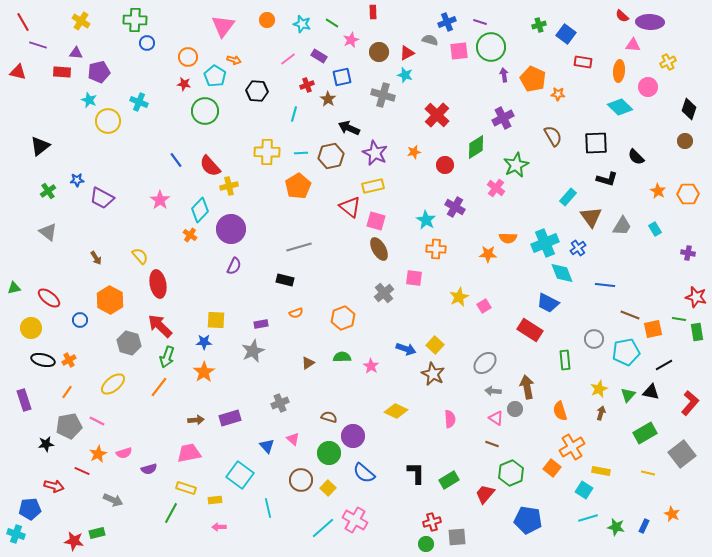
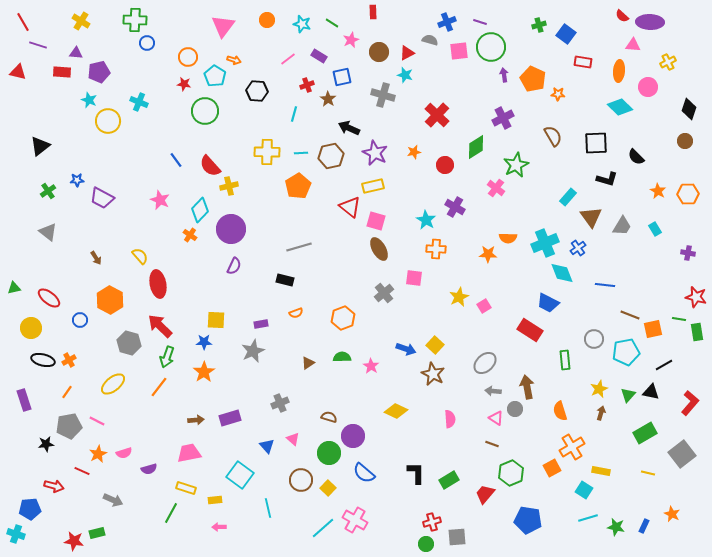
pink star at (160, 200): rotated 12 degrees counterclockwise
orange square at (552, 468): rotated 24 degrees clockwise
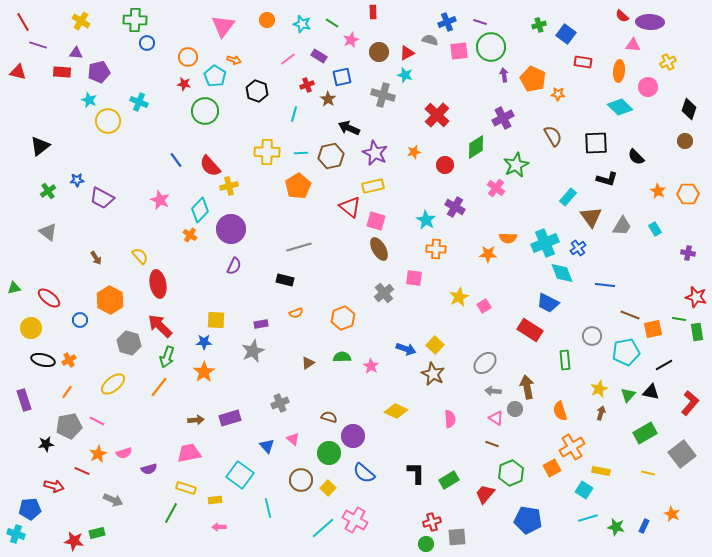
black hexagon at (257, 91): rotated 15 degrees clockwise
gray circle at (594, 339): moved 2 px left, 3 px up
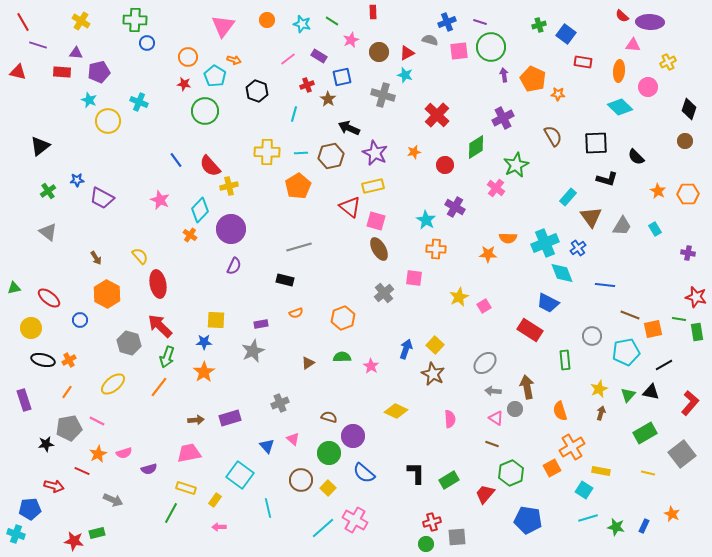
green line at (332, 23): moved 2 px up
orange hexagon at (110, 300): moved 3 px left, 6 px up
blue arrow at (406, 349): rotated 90 degrees counterclockwise
gray pentagon at (69, 426): moved 2 px down
yellow rectangle at (215, 500): rotated 48 degrees counterclockwise
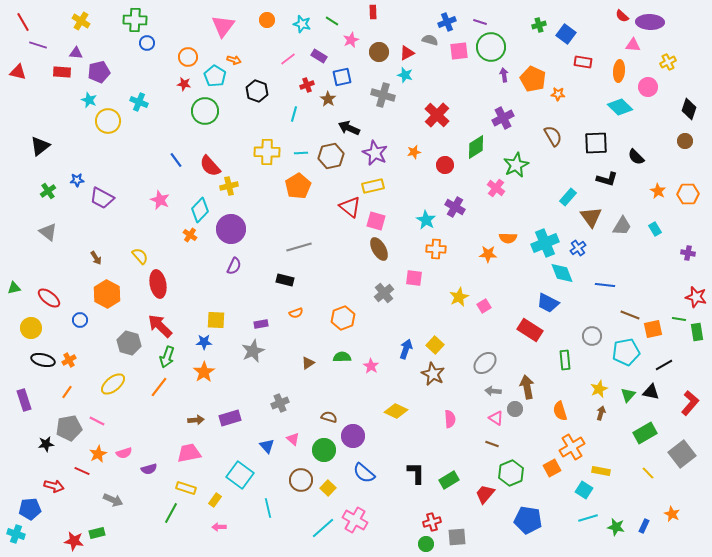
green circle at (329, 453): moved 5 px left, 3 px up
yellow line at (648, 473): rotated 32 degrees clockwise
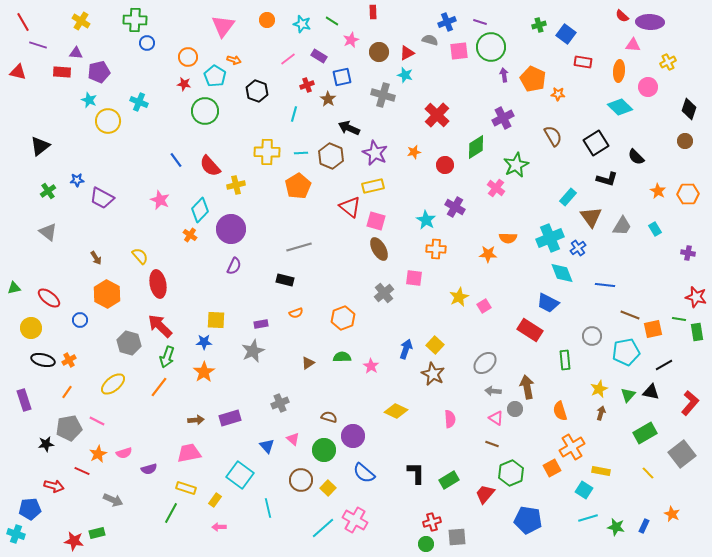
black square at (596, 143): rotated 30 degrees counterclockwise
brown hexagon at (331, 156): rotated 25 degrees counterclockwise
yellow cross at (229, 186): moved 7 px right, 1 px up
cyan cross at (545, 243): moved 5 px right, 5 px up
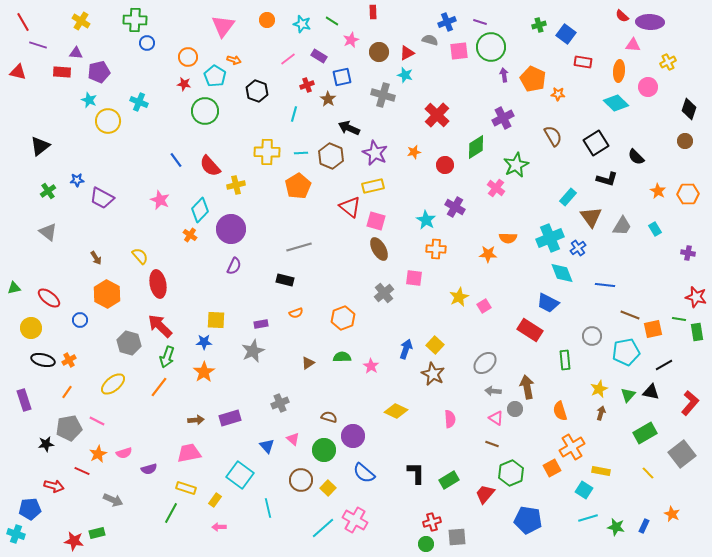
cyan diamond at (620, 107): moved 4 px left, 4 px up
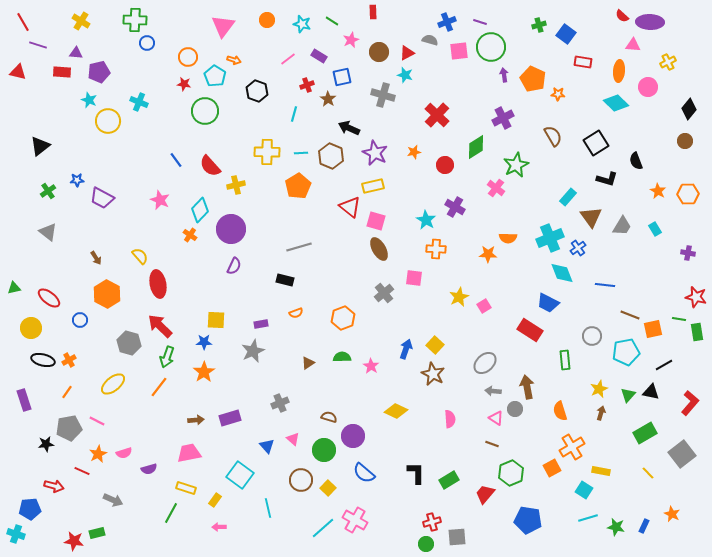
black diamond at (689, 109): rotated 20 degrees clockwise
black semicircle at (636, 157): moved 4 px down; rotated 24 degrees clockwise
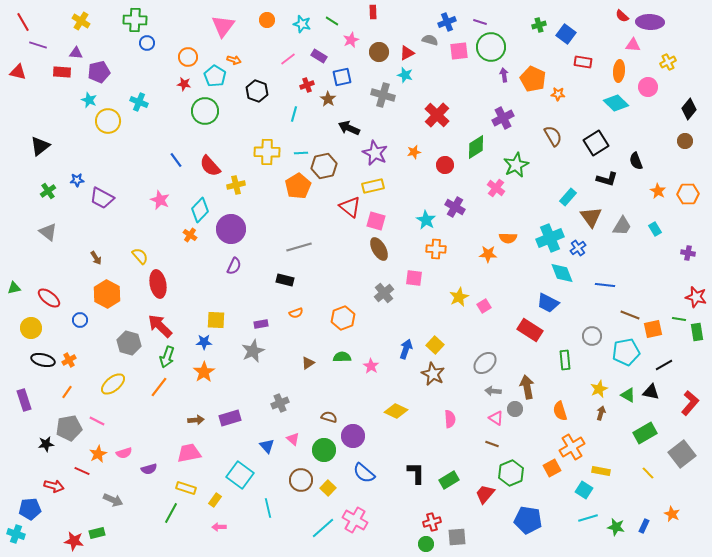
brown hexagon at (331, 156): moved 7 px left, 10 px down; rotated 25 degrees clockwise
green triangle at (628, 395): rotated 42 degrees counterclockwise
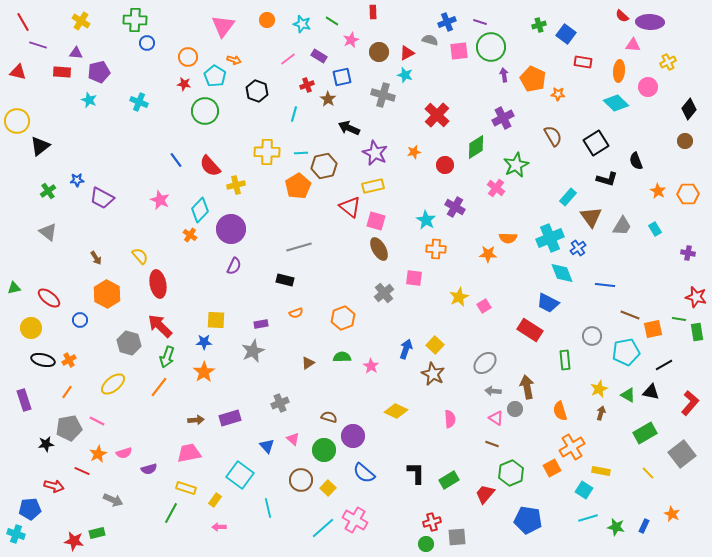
yellow circle at (108, 121): moved 91 px left
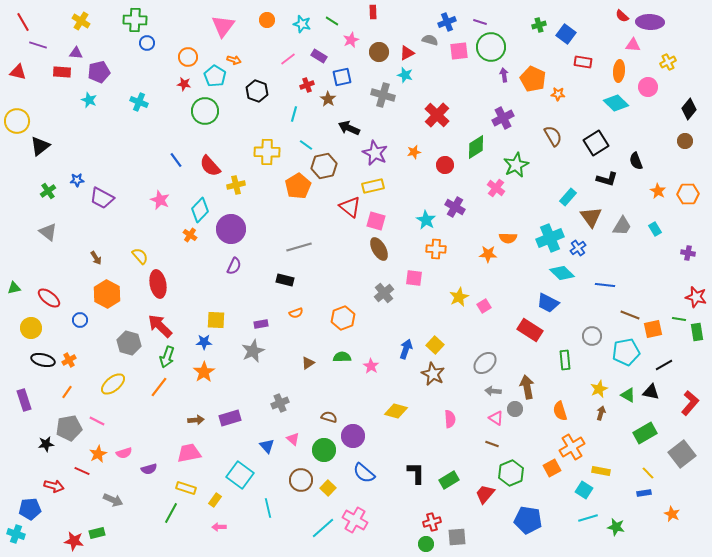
cyan line at (301, 153): moved 5 px right, 8 px up; rotated 40 degrees clockwise
cyan diamond at (562, 273): rotated 25 degrees counterclockwise
yellow diamond at (396, 411): rotated 10 degrees counterclockwise
blue rectangle at (644, 526): moved 33 px up; rotated 56 degrees clockwise
